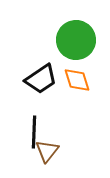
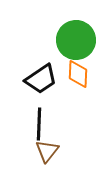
orange diamond: moved 1 px right, 6 px up; rotated 20 degrees clockwise
black line: moved 5 px right, 8 px up
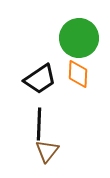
green circle: moved 3 px right, 2 px up
black trapezoid: moved 1 px left
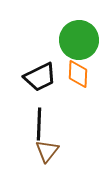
green circle: moved 2 px down
black trapezoid: moved 2 px up; rotated 8 degrees clockwise
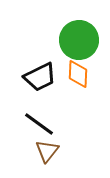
black line: rotated 56 degrees counterclockwise
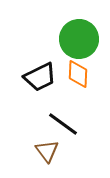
green circle: moved 1 px up
black line: moved 24 px right
brown triangle: rotated 15 degrees counterclockwise
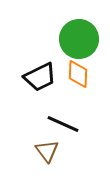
black line: rotated 12 degrees counterclockwise
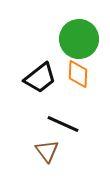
black trapezoid: moved 1 px down; rotated 12 degrees counterclockwise
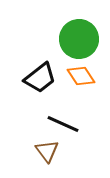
orange diamond: moved 3 px right, 2 px down; rotated 36 degrees counterclockwise
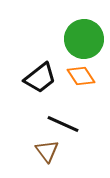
green circle: moved 5 px right
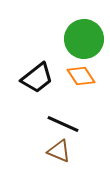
black trapezoid: moved 3 px left
brown triangle: moved 12 px right; rotated 30 degrees counterclockwise
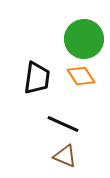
black trapezoid: rotated 44 degrees counterclockwise
brown triangle: moved 6 px right, 5 px down
